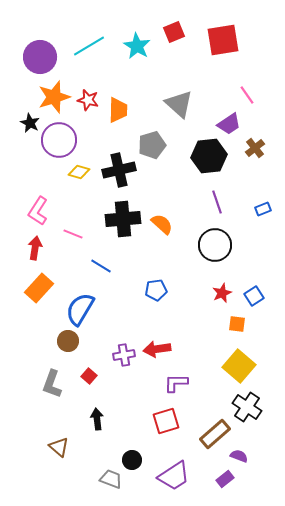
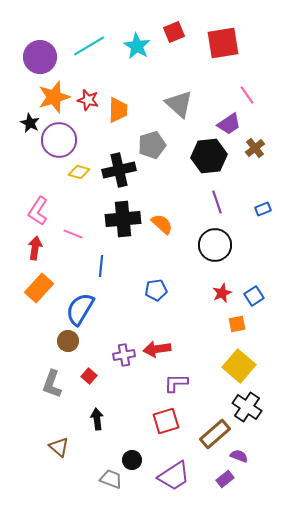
red square at (223, 40): moved 3 px down
blue line at (101, 266): rotated 65 degrees clockwise
orange square at (237, 324): rotated 18 degrees counterclockwise
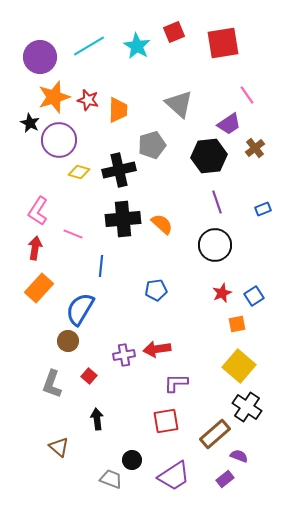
red square at (166, 421): rotated 8 degrees clockwise
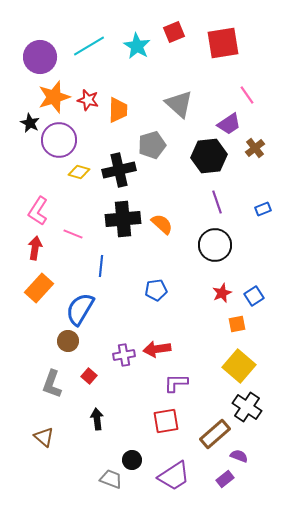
brown triangle at (59, 447): moved 15 px left, 10 px up
